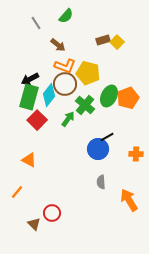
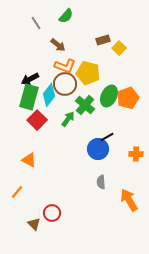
yellow square: moved 2 px right, 6 px down
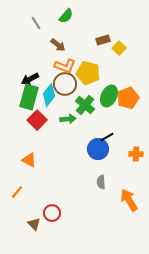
green arrow: rotated 49 degrees clockwise
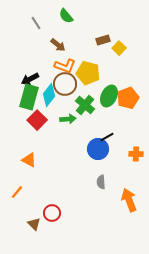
green semicircle: rotated 98 degrees clockwise
orange arrow: rotated 10 degrees clockwise
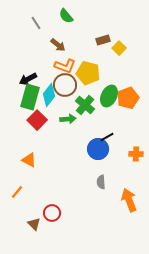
black arrow: moved 2 px left
brown circle: moved 1 px down
green rectangle: moved 1 px right
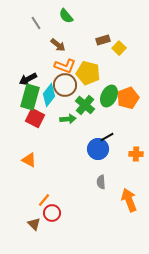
red square: moved 2 px left, 2 px up; rotated 18 degrees counterclockwise
orange line: moved 27 px right, 8 px down
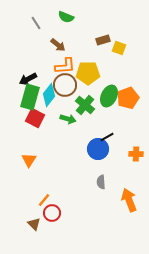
green semicircle: moved 1 px down; rotated 28 degrees counterclockwise
yellow square: rotated 24 degrees counterclockwise
orange L-shape: rotated 25 degrees counterclockwise
yellow pentagon: rotated 15 degrees counterclockwise
green arrow: rotated 21 degrees clockwise
orange triangle: rotated 35 degrees clockwise
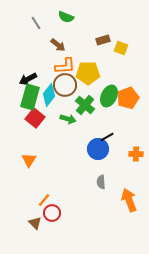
yellow square: moved 2 px right
red square: rotated 12 degrees clockwise
brown triangle: moved 1 px right, 1 px up
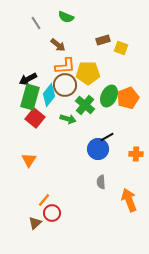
brown triangle: rotated 32 degrees clockwise
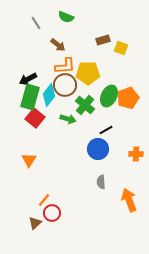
black line: moved 1 px left, 7 px up
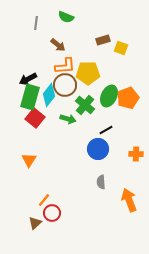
gray line: rotated 40 degrees clockwise
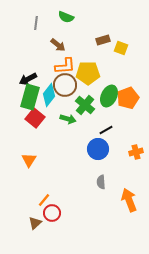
orange cross: moved 2 px up; rotated 16 degrees counterclockwise
